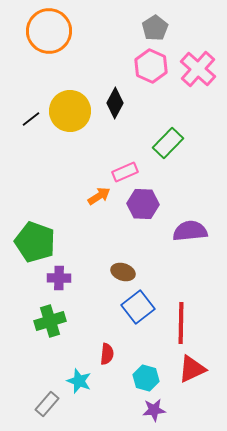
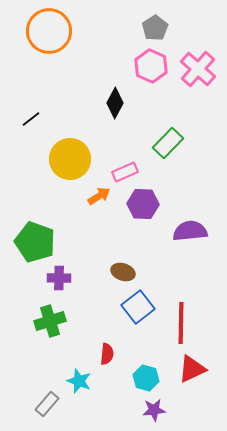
yellow circle: moved 48 px down
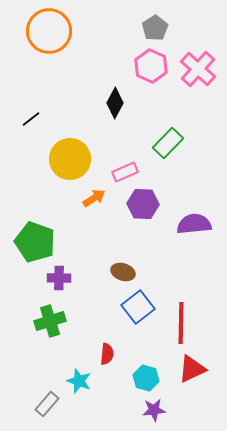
orange arrow: moved 5 px left, 2 px down
purple semicircle: moved 4 px right, 7 px up
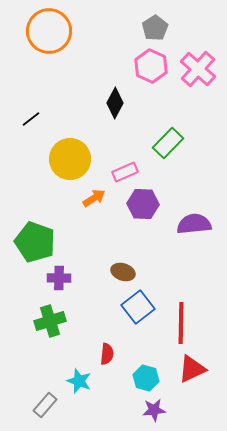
gray rectangle: moved 2 px left, 1 px down
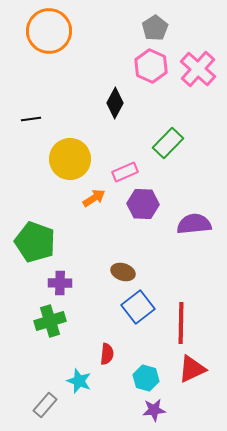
black line: rotated 30 degrees clockwise
purple cross: moved 1 px right, 5 px down
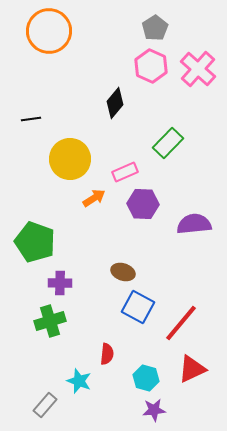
black diamond: rotated 12 degrees clockwise
blue square: rotated 24 degrees counterclockwise
red line: rotated 39 degrees clockwise
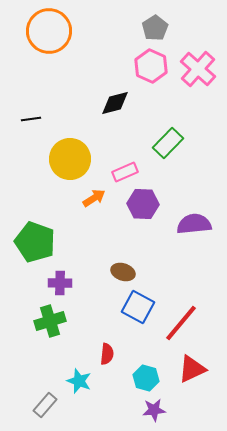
black diamond: rotated 36 degrees clockwise
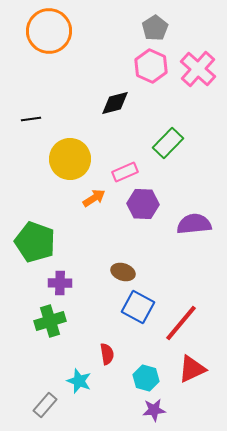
red semicircle: rotated 15 degrees counterclockwise
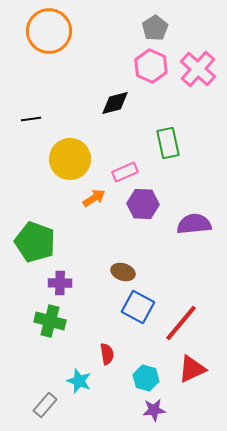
green rectangle: rotated 56 degrees counterclockwise
green cross: rotated 32 degrees clockwise
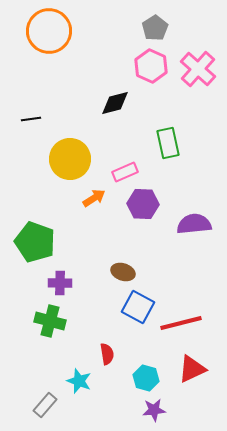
red line: rotated 36 degrees clockwise
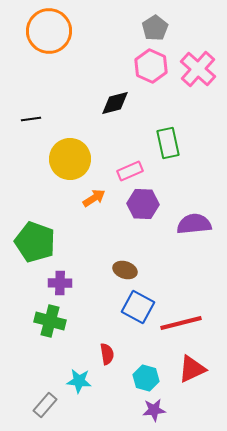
pink rectangle: moved 5 px right, 1 px up
brown ellipse: moved 2 px right, 2 px up
cyan star: rotated 15 degrees counterclockwise
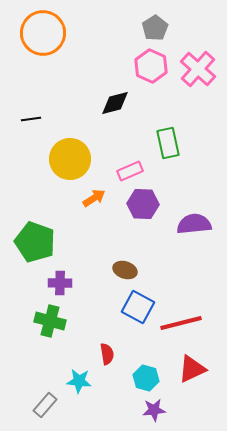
orange circle: moved 6 px left, 2 px down
